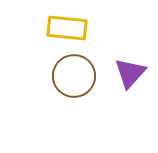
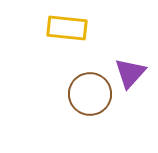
brown circle: moved 16 px right, 18 px down
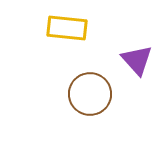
purple triangle: moved 7 px right, 13 px up; rotated 24 degrees counterclockwise
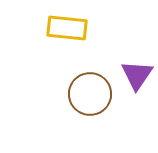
purple triangle: moved 15 px down; rotated 16 degrees clockwise
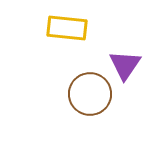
purple triangle: moved 12 px left, 10 px up
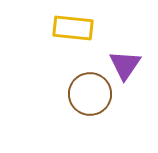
yellow rectangle: moved 6 px right
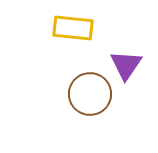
purple triangle: moved 1 px right
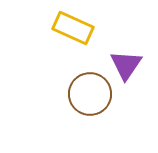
yellow rectangle: rotated 18 degrees clockwise
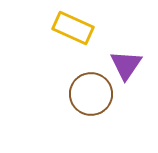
brown circle: moved 1 px right
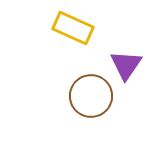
brown circle: moved 2 px down
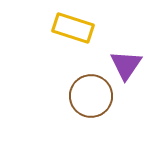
yellow rectangle: rotated 6 degrees counterclockwise
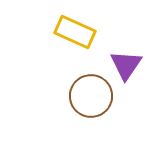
yellow rectangle: moved 2 px right, 4 px down; rotated 6 degrees clockwise
